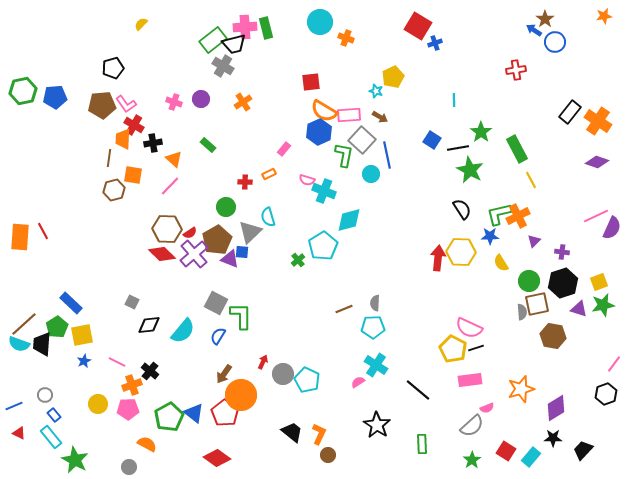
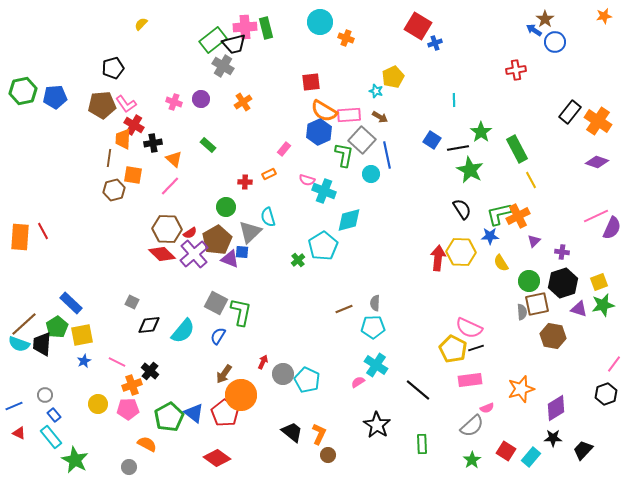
green L-shape at (241, 316): moved 4 px up; rotated 12 degrees clockwise
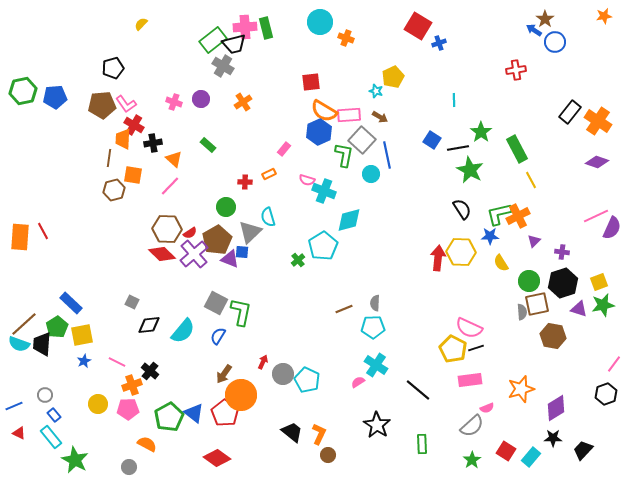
blue cross at (435, 43): moved 4 px right
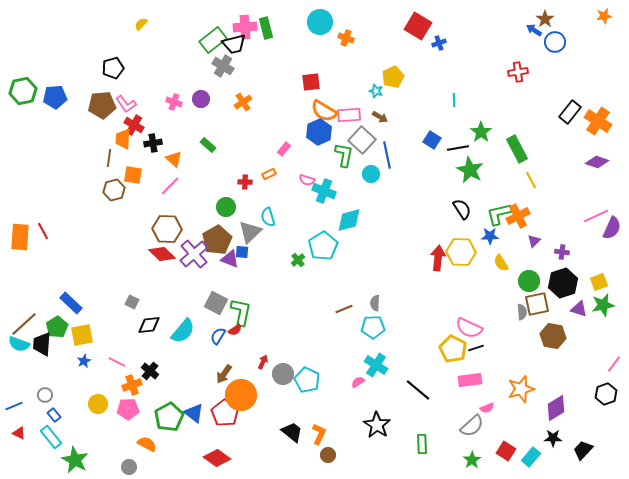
red cross at (516, 70): moved 2 px right, 2 px down
red semicircle at (190, 233): moved 45 px right, 97 px down
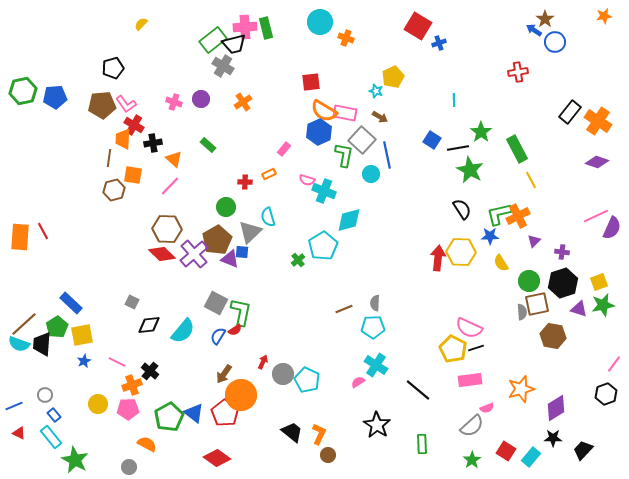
pink rectangle at (349, 115): moved 4 px left, 2 px up; rotated 15 degrees clockwise
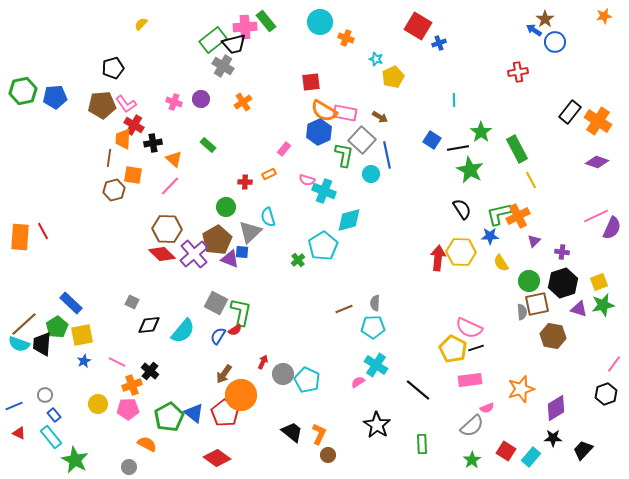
green rectangle at (266, 28): moved 7 px up; rotated 25 degrees counterclockwise
cyan star at (376, 91): moved 32 px up
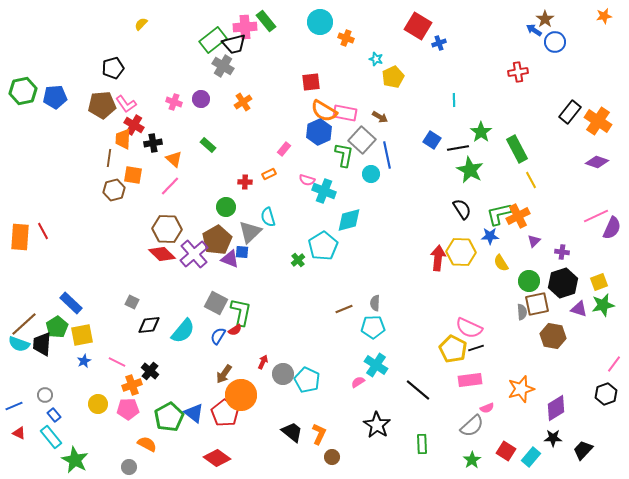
brown circle at (328, 455): moved 4 px right, 2 px down
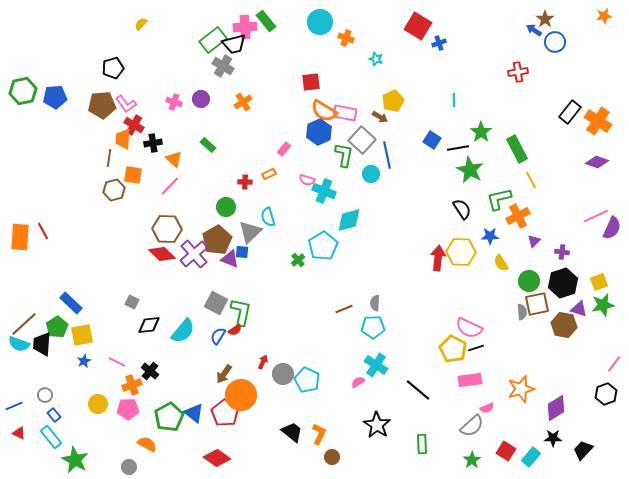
yellow pentagon at (393, 77): moved 24 px down
green L-shape at (499, 214): moved 15 px up
brown hexagon at (553, 336): moved 11 px right, 11 px up
